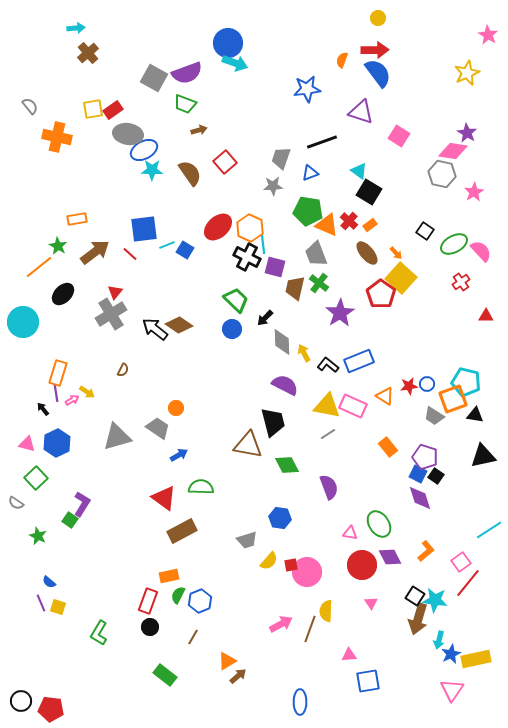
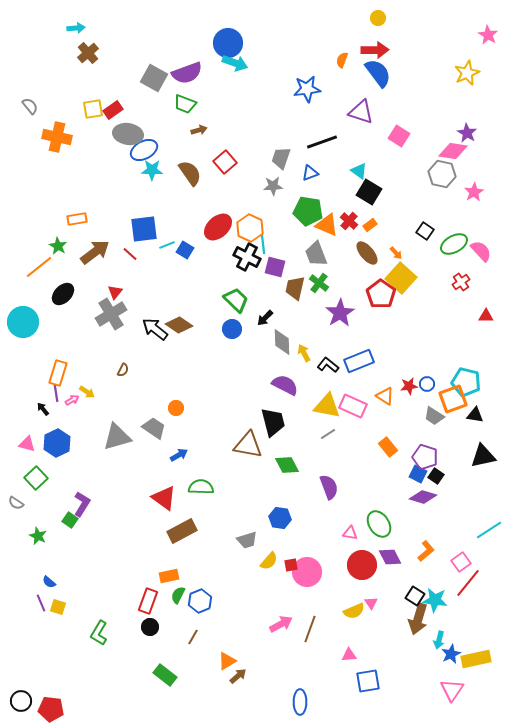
gray trapezoid at (158, 428): moved 4 px left
purple diamond at (420, 498): moved 3 px right, 1 px up; rotated 56 degrees counterclockwise
yellow semicircle at (326, 611): moved 28 px right; rotated 115 degrees counterclockwise
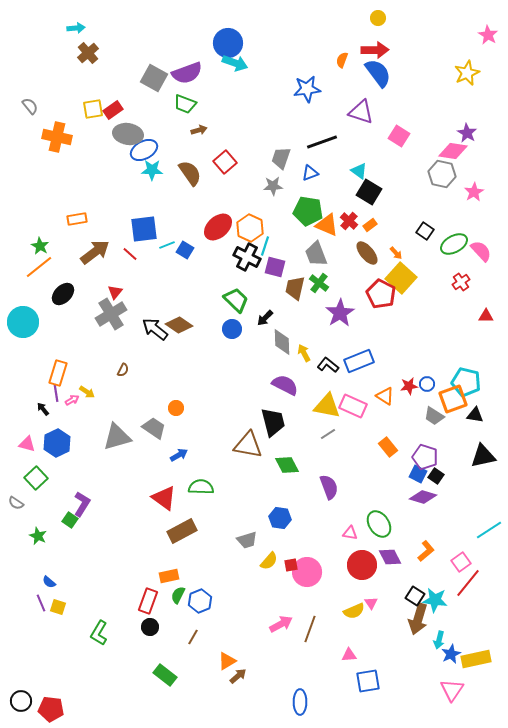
cyan line at (263, 244): moved 2 px right, 2 px down; rotated 24 degrees clockwise
green star at (58, 246): moved 18 px left
red pentagon at (381, 294): rotated 8 degrees counterclockwise
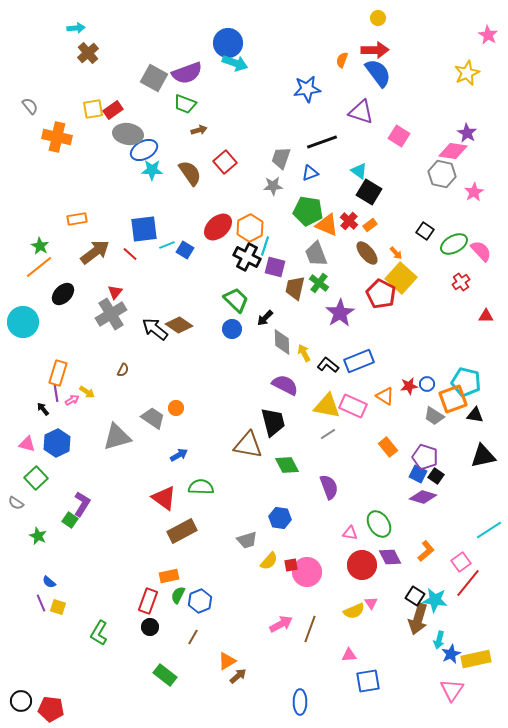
orange hexagon at (250, 228): rotated 8 degrees clockwise
gray trapezoid at (154, 428): moved 1 px left, 10 px up
